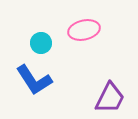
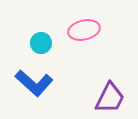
blue L-shape: moved 3 px down; rotated 15 degrees counterclockwise
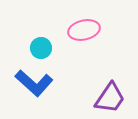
cyan circle: moved 5 px down
purple trapezoid: rotated 8 degrees clockwise
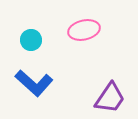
cyan circle: moved 10 px left, 8 px up
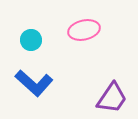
purple trapezoid: moved 2 px right
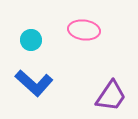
pink ellipse: rotated 20 degrees clockwise
purple trapezoid: moved 1 px left, 2 px up
